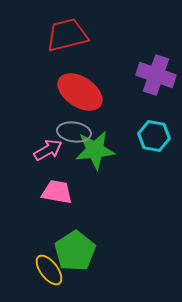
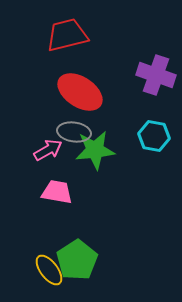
green pentagon: moved 2 px right, 9 px down
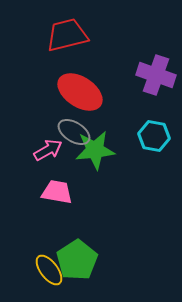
gray ellipse: rotated 24 degrees clockwise
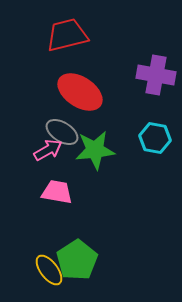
purple cross: rotated 9 degrees counterclockwise
gray ellipse: moved 12 px left
cyan hexagon: moved 1 px right, 2 px down
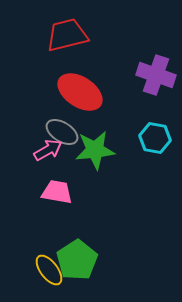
purple cross: rotated 9 degrees clockwise
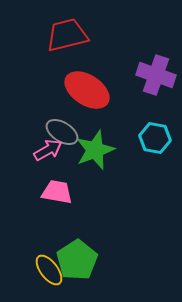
red ellipse: moved 7 px right, 2 px up
green star: rotated 15 degrees counterclockwise
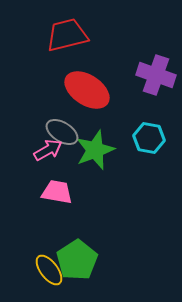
cyan hexagon: moved 6 px left
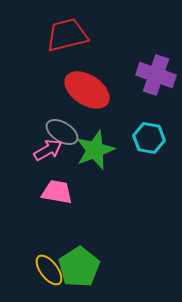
green pentagon: moved 2 px right, 7 px down
